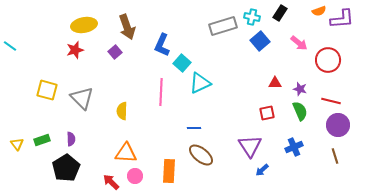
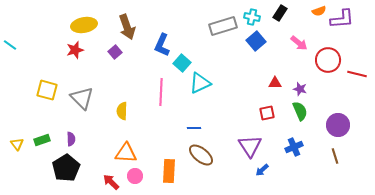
blue square: moved 4 px left
cyan line: moved 1 px up
red line: moved 26 px right, 27 px up
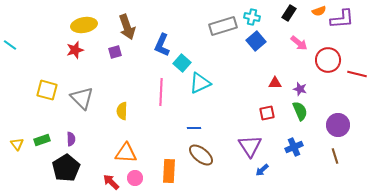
black rectangle: moved 9 px right
purple square: rotated 24 degrees clockwise
pink circle: moved 2 px down
